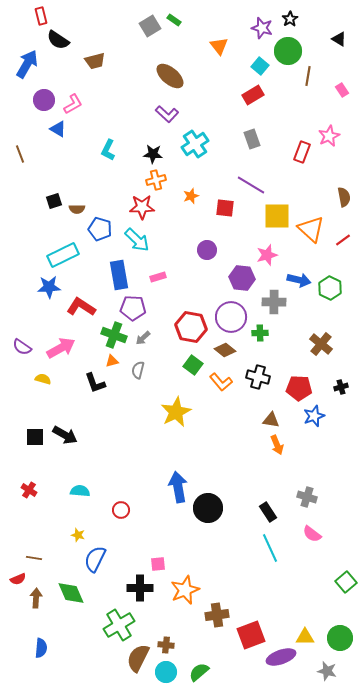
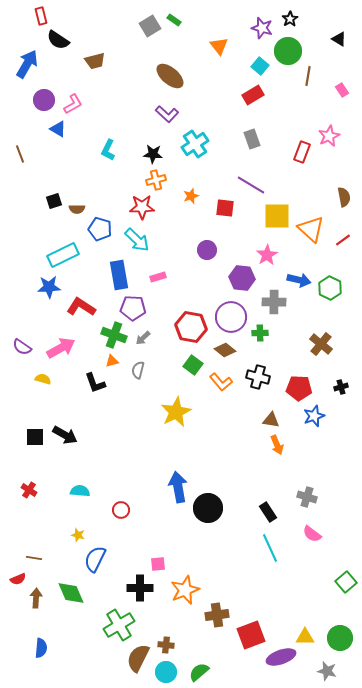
pink star at (267, 255): rotated 15 degrees counterclockwise
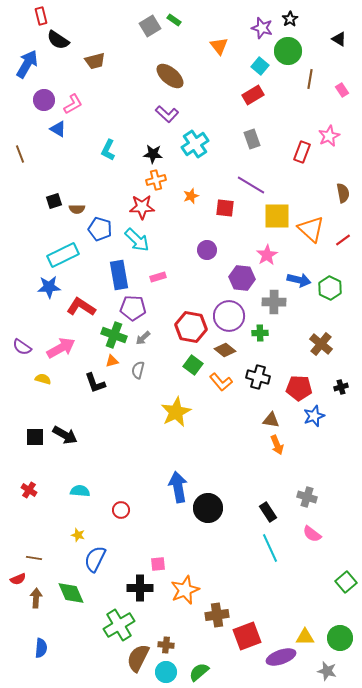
brown line at (308, 76): moved 2 px right, 3 px down
brown semicircle at (344, 197): moved 1 px left, 4 px up
purple circle at (231, 317): moved 2 px left, 1 px up
red square at (251, 635): moved 4 px left, 1 px down
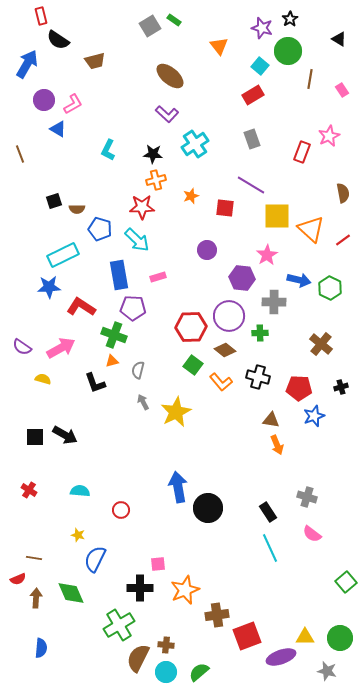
red hexagon at (191, 327): rotated 12 degrees counterclockwise
gray arrow at (143, 338): moved 64 px down; rotated 105 degrees clockwise
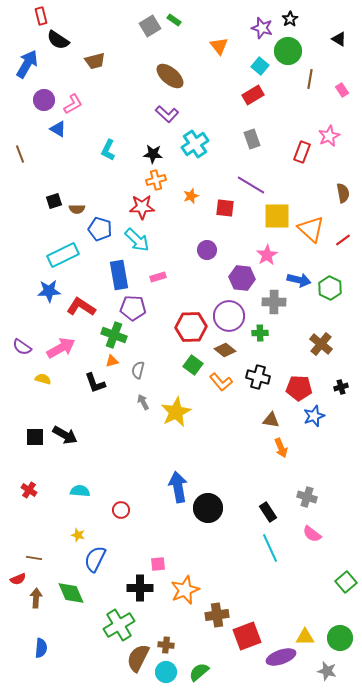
blue star at (49, 287): moved 4 px down
orange arrow at (277, 445): moved 4 px right, 3 px down
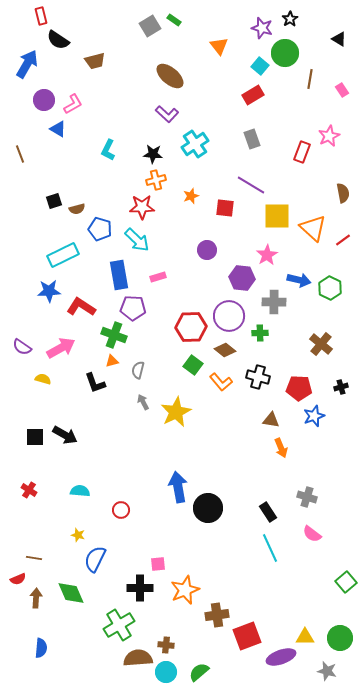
green circle at (288, 51): moved 3 px left, 2 px down
brown semicircle at (77, 209): rotated 14 degrees counterclockwise
orange triangle at (311, 229): moved 2 px right, 1 px up
brown semicircle at (138, 658): rotated 60 degrees clockwise
